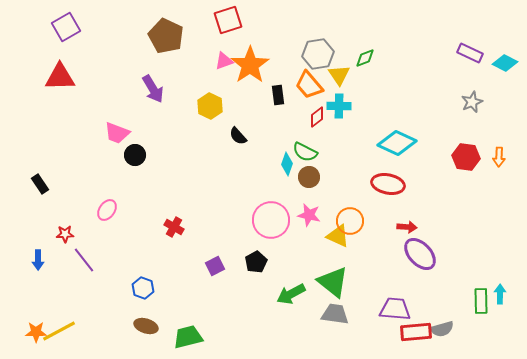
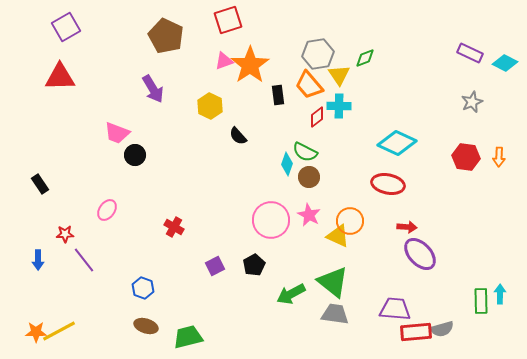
pink star at (309, 215): rotated 15 degrees clockwise
black pentagon at (256, 262): moved 2 px left, 3 px down
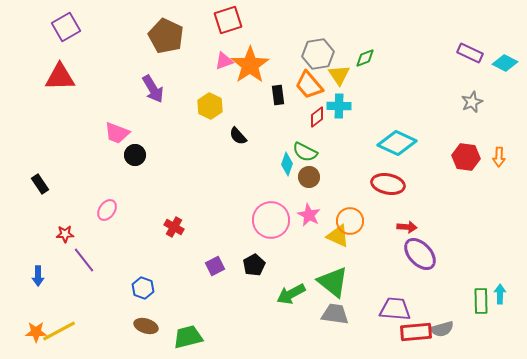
blue arrow at (38, 260): moved 16 px down
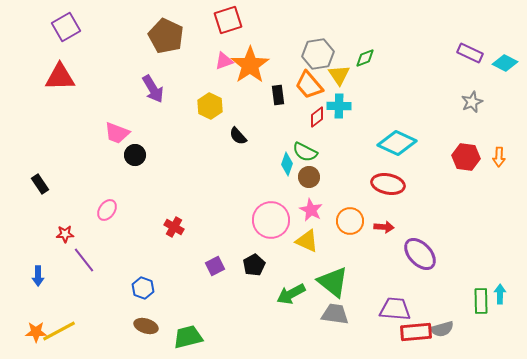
pink star at (309, 215): moved 2 px right, 5 px up
red arrow at (407, 227): moved 23 px left
yellow triangle at (338, 236): moved 31 px left, 5 px down
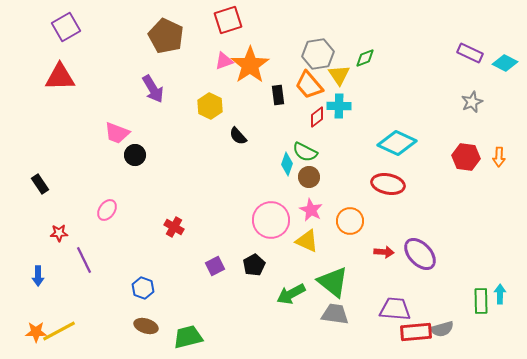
red arrow at (384, 227): moved 25 px down
red star at (65, 234): moved 6 px left, 1 px up
purple line at (84, 260): rotated 12 degrees clockwise
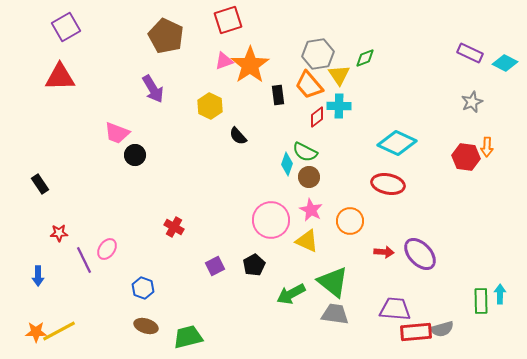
orange arrow at (499, 157): moved 12 px left, 10 px up
pink ellipse at (107, 210): moved 39 px down
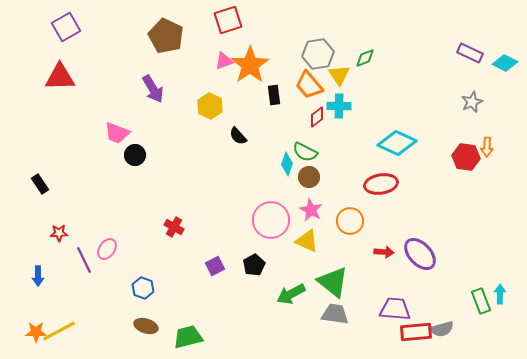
black rectangle at (278, 95): moved 4 px left
red ellipse at (388, 184): moved 7 px left; rotated 20 degrees counterclockwise
green rectangle at (481, 301): rotated 20 degrees counterclockwise
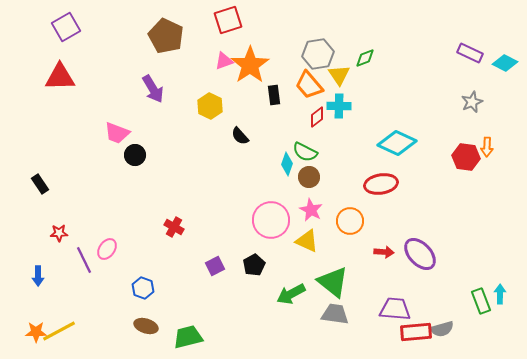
black semicircle at (238, 136): moved 2 px right
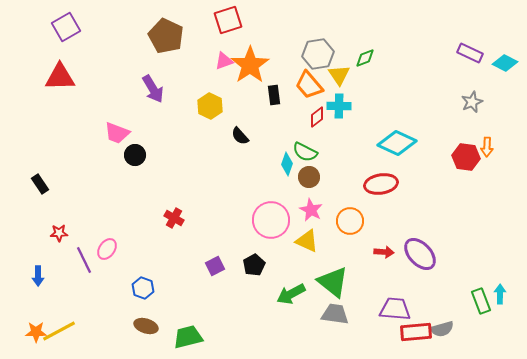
red cross at (174, 227): moved 9 px up
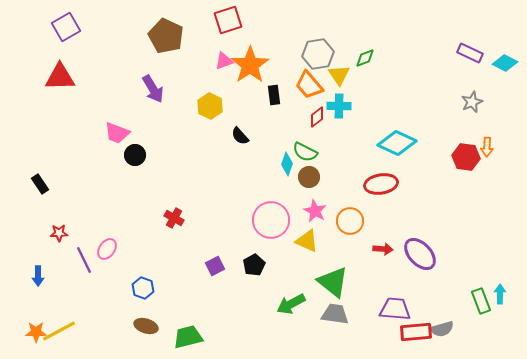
pink star at (311, 210): moved 4 px right, 1 px down
red arrow at (384, 252): moved 1 px left, 3 px up
green arrow at (291, 294): moved 10 px down
